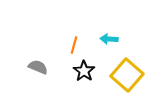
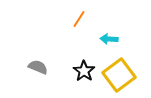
orange line: moved 5 px right, 26 px up; rotated 18 degrees clockwise
yellow square: moved 8 px left; rotated 12 degrees clockwise
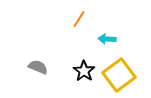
cyan arrow: moved 2 px left
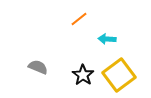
orange line: rotated 18 degrees clockwise
black star: moved 1 px left, 4 px down
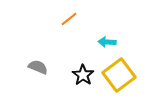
orange line: moved 10 px left
cyan arrow: moved 3 px down
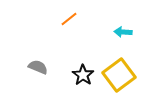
cyan arrow: moved 16 px right, 10 px up
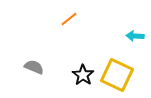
cyan arrow: moved 12 px right, 4 px down
gray semicircle: moved 4 px left
yellow square: moved 2 px left; rotated 28 degrees counterclockwise
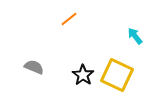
cyan arrow: rotated 48 degrees clockwise
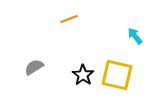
orange line: rotated 18 degrees clockwise
gray semicircle: rotated 54 degrees counterclockwise
yellow square: rotated 12 degrees counterclockwise
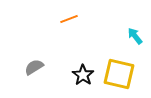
yellow square: moved 2 px right, 1 px up
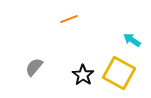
cyan arrow: moved 3 px left, 4 px down; rotated 18 degrees counterclockwise
gray semicircle: rotated 18 degrees counterclockwise
yellow square: moved 1 px up; rotated 16 degrees clockwise
